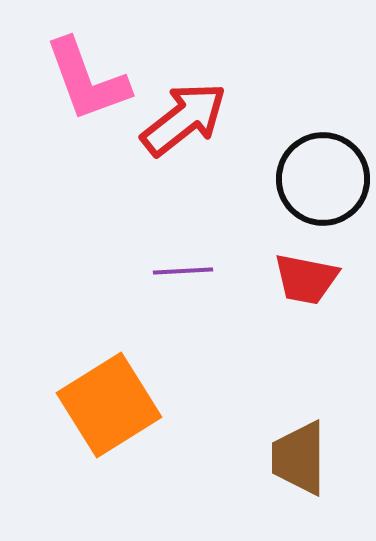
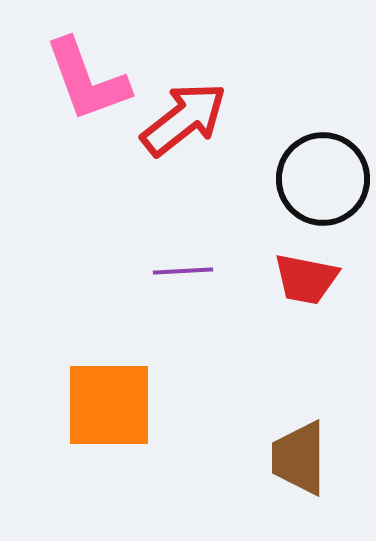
orange square: rotated 32 degrees clockwise
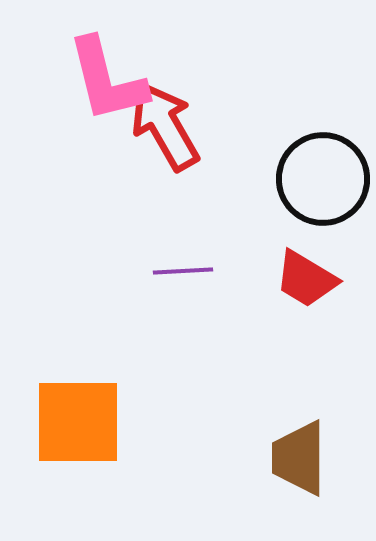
pink L-shape: moved 20 px right; rotated 6 degrees clockwise
red arrow: moved 19 px left, 7 px down; rotated 82 degrees counterclockwise
red trapezoid: rotated 20 degrees clockwise
orange square: moved 31 px left, 17 px down
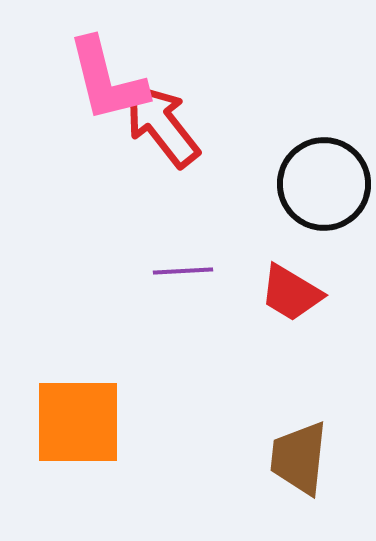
red arrow: moved 3 px left, 1 px up; rotated 8 degrees counterclockwise
black circle: moved 1 px right, 5 px down
red trapezoid: moved 15 px left, 14 px down
brown trapezoid: rotated 6 degrees clockwise
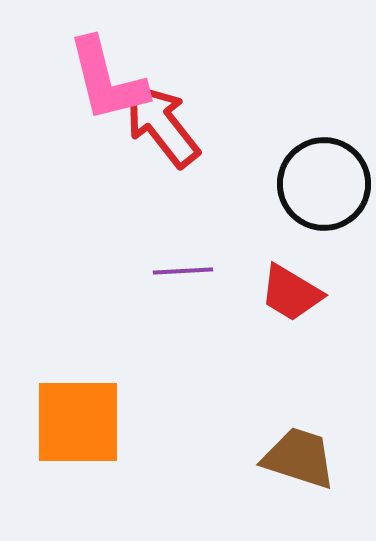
brown trapezoid: rotated 102 degrees clockwise
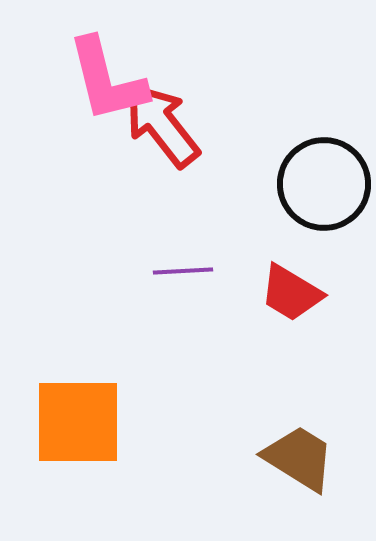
brown trapezoid: rotated 14 degrees clockwise
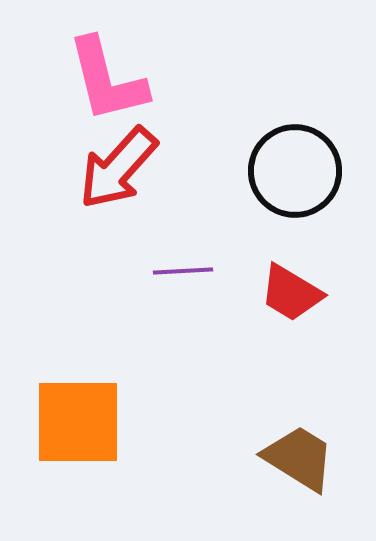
red arrow: moved 44 px left, 43 px down; rotated 100 degrees counterclockwise
black circle: moved 29 px left, 13 px up
